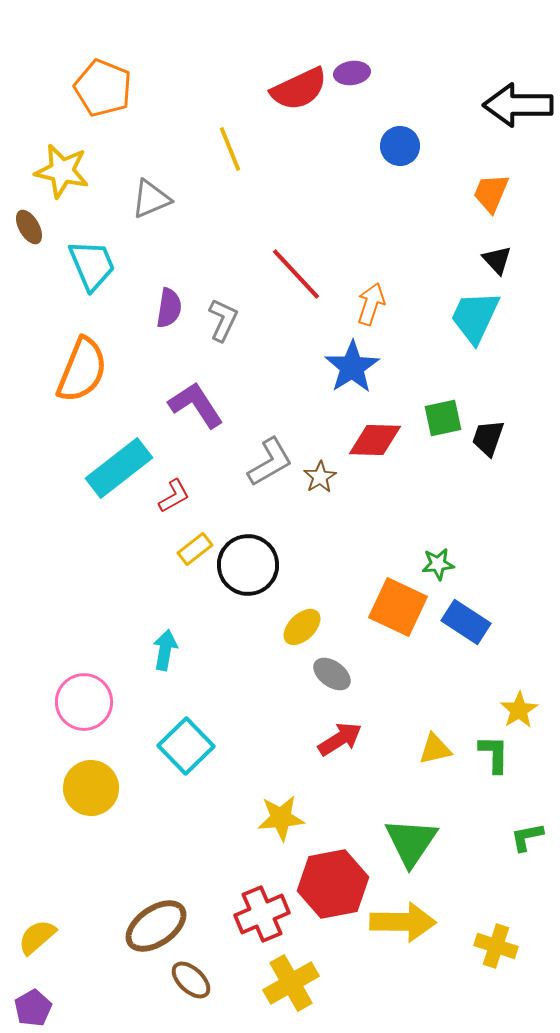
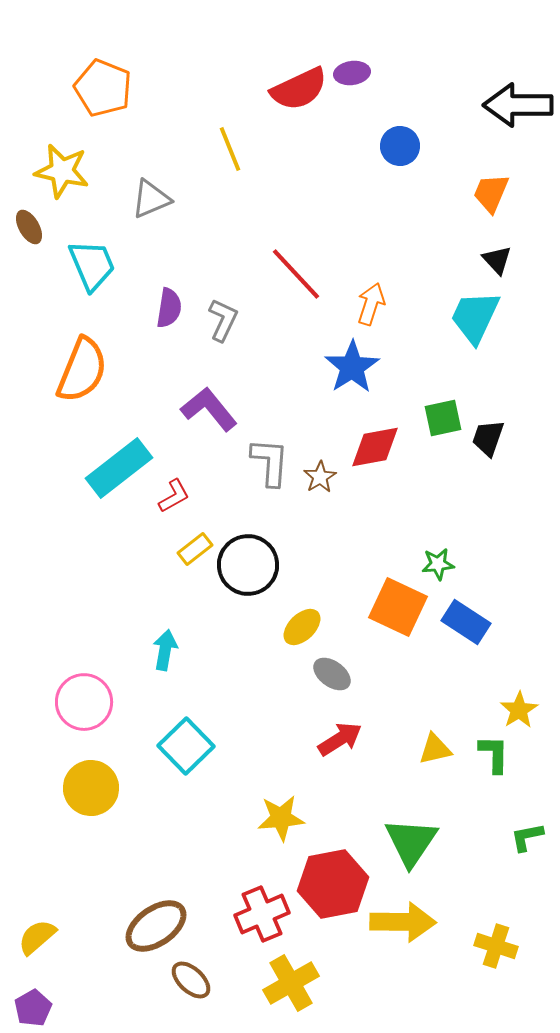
purple L-shape at (196, 405): moved 13 px right, 4 px down; rotated 6 degrees counterclockwise
red diamond at (375, 440): moved 7 px down; rotated 12 degrees counterclockwise
gray L-shape at (270, 462): rotated 56 degrees counterclockwise
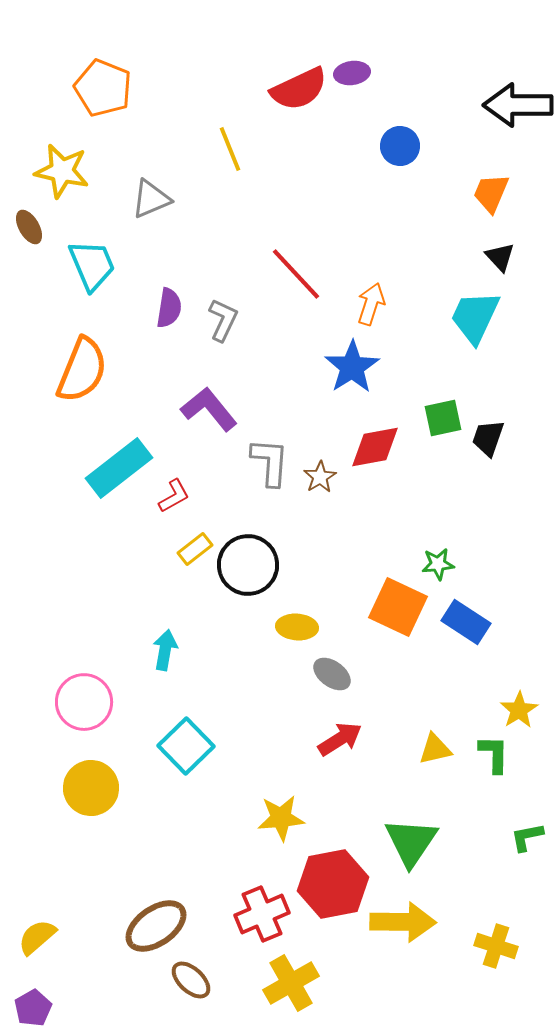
black triangle at (497, 260): moved 3 px right, 3 px up
yellow ellipse at (302, 627): moved 5 px left; rotated 48 degrees clockwise
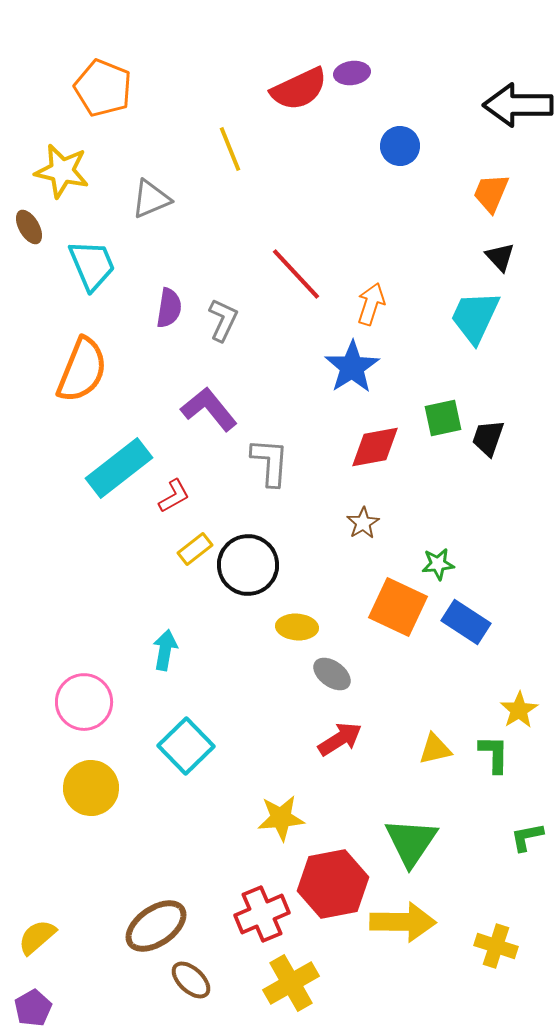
brown star at (320, 477): moved 43 px right, 46 px down
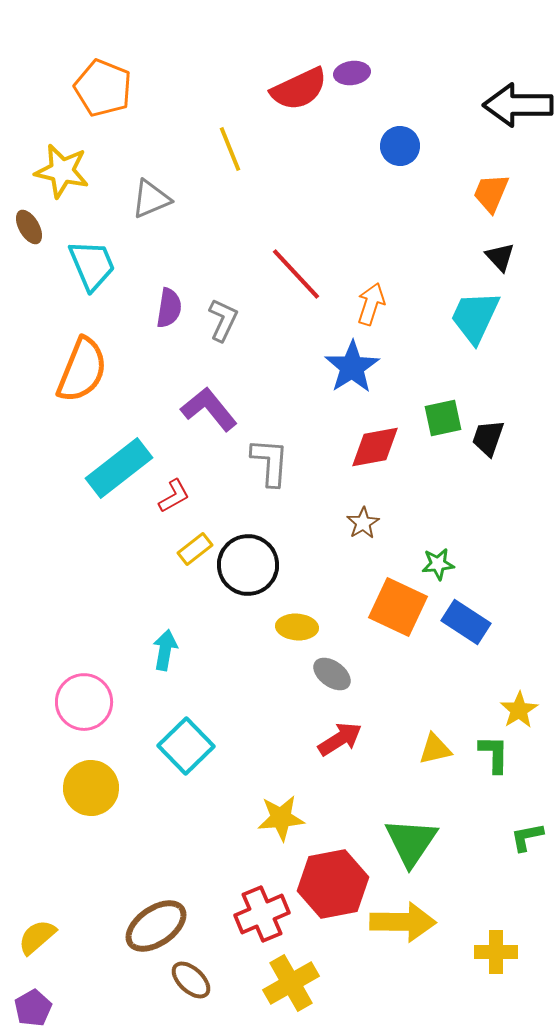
yellow cross at (496, 946): moved 6 px down; rotated 18 degrees counterclockwise
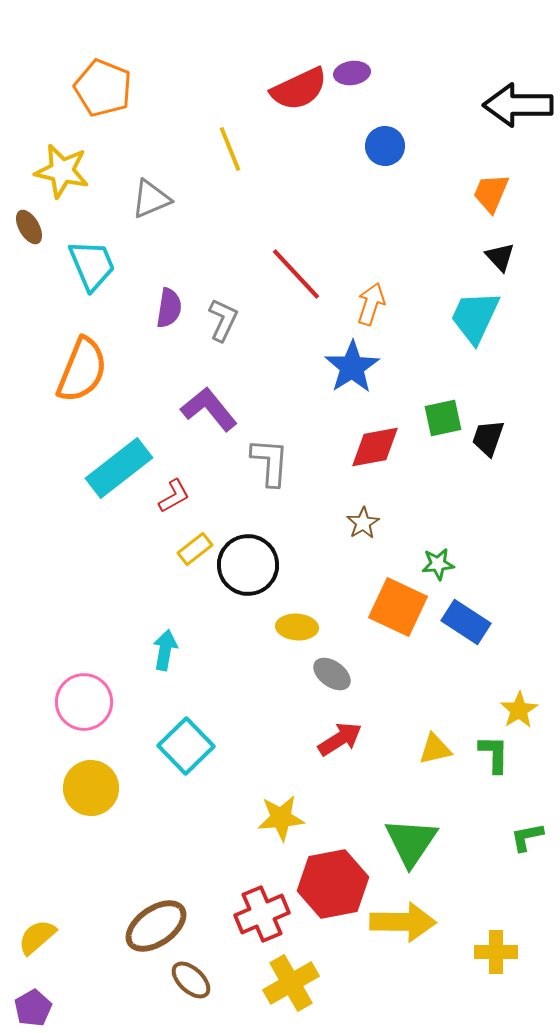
blue circle at (400, 146): moved 15 px left
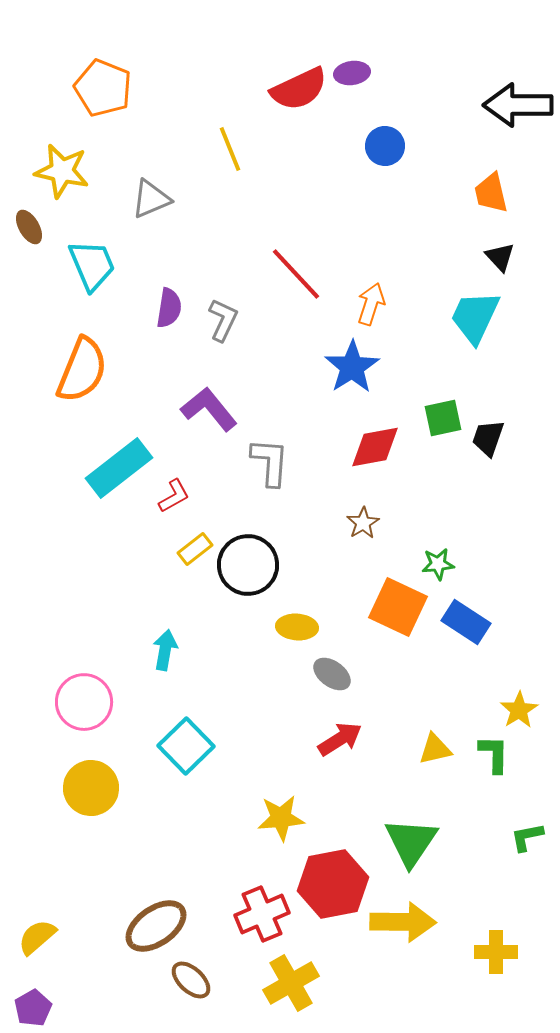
orange trapezoid at (491, 193): rotated 36 degrees counterclockwise
